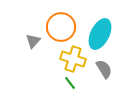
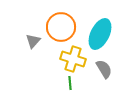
green line: rotated 32 degrees clockwise
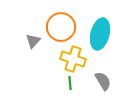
cyan ellipse: rotated 12 degrees counterclockwise
gray semicircle: moved 1 px left, 12 px down
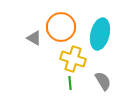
gray triangle: moved 1 px right, 3 px up; rotated 42 degrees counterclockwise
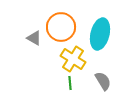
yellow cross: rotated 15 degrees clockwise
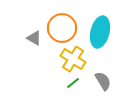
orange circle: moved 1 px right, 1 px down
cyan ellipse: moved 2 px up
green line: moved 3 px right; rotated 56 degrees clockwise
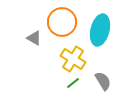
orange circle: moved 6 px up
cyan ellipse: moved 2 px up
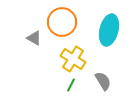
cyan ellipse: moved 9 px right
green line: moved 2 px left, 2 px down; rotated 24 degrees counterclockwise
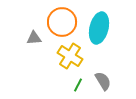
cyan ellipse: moved 10 px left, 2 px up
gray triangle: rotated 35 degrees counterclockwise
yellow cross: moved 3 px left, 3 px up
green line: moved 7 px right
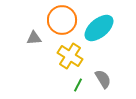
orange circle: moved 2 px up
cyan ellipse: rotated 36 degrees clockwise
gray semicircle: moved 2 px up
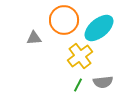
orange circle: moved 2 px right
yellow cross: moved 10 px right; rotated 20 degrees clockwise
gray semicircle: moved 3 px down; rotated 114 degrees clockwise
